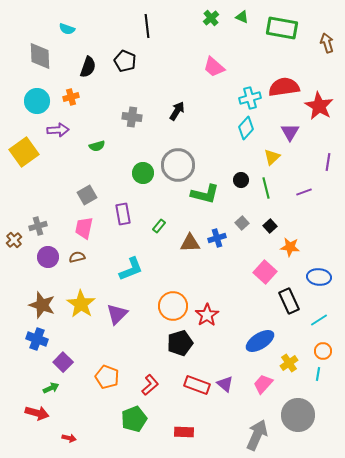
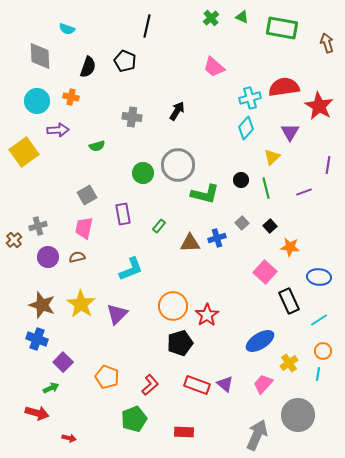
black line at (147, 26): rotated 20 degrees clockwise
orange cross at (71, 97): rotated 28 degrees clockwise
purple line at (328, 162): moved 3 px down
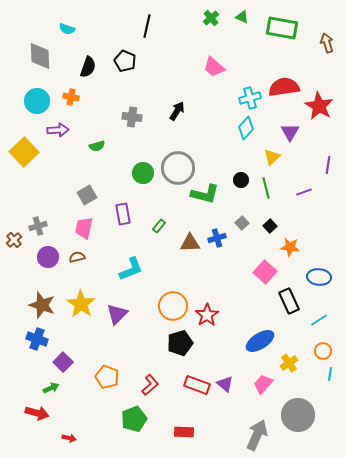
yellow square at (24, 152): rotated 8 degrees counterclockwise
gray circle at (178, 165): moved 3 px down
cyan line at (318, 374): moved 12 px right
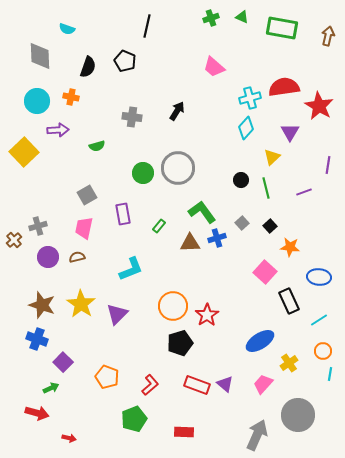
green cross at (211, 18): rotated 21 degrees clockwise
brown arrow at (327, 43): moved 1 px right, 7 px up; rotated 30 degrees clockwise
green L-shape at (205, 194): moved 3 px left, 18 px down; rotated 140 degrees counterclockwise
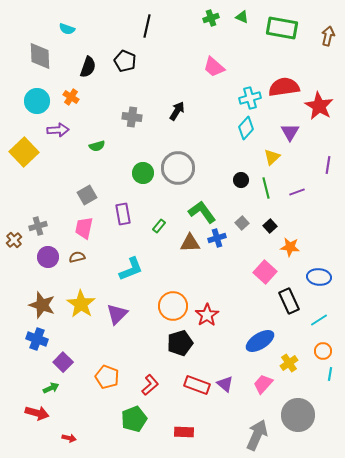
orange cross at (71, 97): rotated 21 degrees clockwise
purple line at (304, 192): moved 7 px left
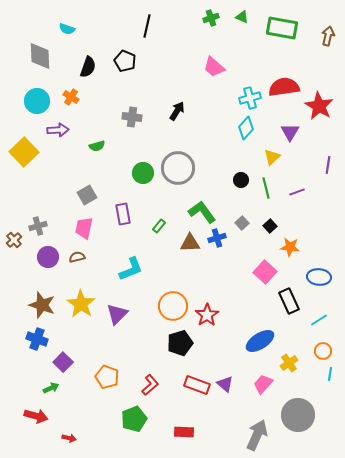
red arrow at (37, 413): moved 1 px left, 3 px down
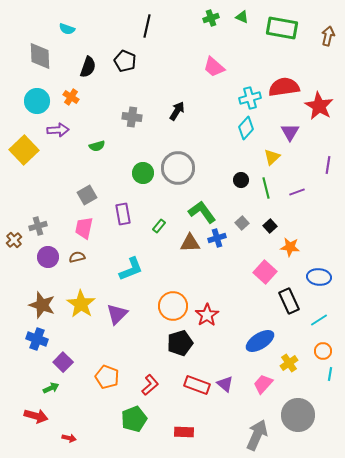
yellow square at (24, 152): moved 2 px up
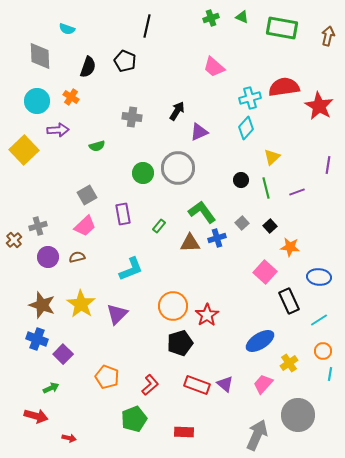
purple triangle at (290, 132): moved 91 px left; rotated 36 degrees clockwise
pink trapezoid at (84, 228): moved 1 px right, 2 px up; rotated 145 degrees counterclockwise
purple square at (63, 362): moved 8 px up
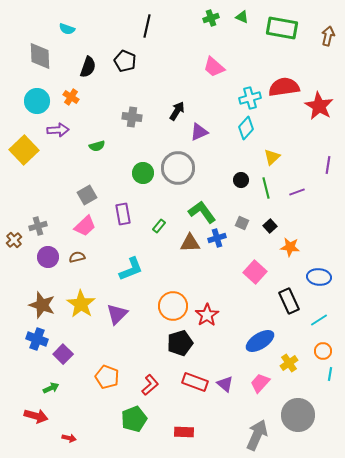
gray square at (242, 223): rotated 24 degrees counterclockwise
pink square at (265, 272): moved 10 px left
pink trapezoid at (263, 384): moved 3 px left, 1 px up
red rectangle at (197, 385): moved 2 px left, 3 px up
